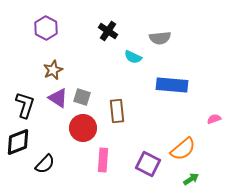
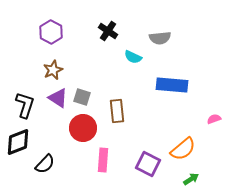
purple hexagon: moved 5 px right, 4 px down
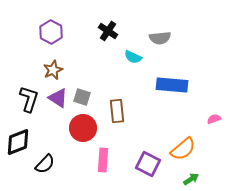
black L-shape: moved 4 px right, 6 px up
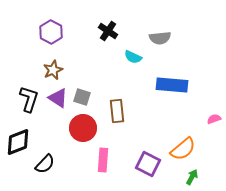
green arrow: moved 1 px right, 2 px up; rotated 28 degrees counterclockwise
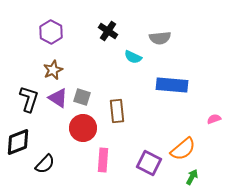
purple square: moved 1 px right, 1 px up
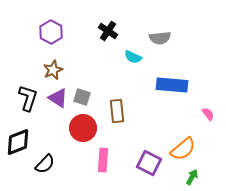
black L-shape: moved 1 px left, 1 px up
pink semicircle: moved 6 px left, 5 px up; rotated 72 degrees clockwise
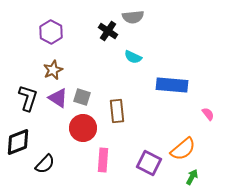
gray semicircle: moved 27 px left, 21 px up
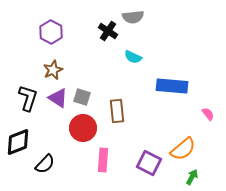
blue rectangle: moved 1 px down
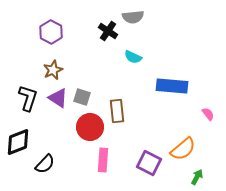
red circle: moved 7 px right, 1 px up
green arrow: moved 5 px right
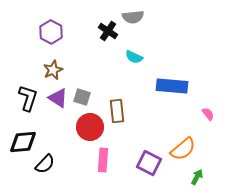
cyan semicircle: moved 1 px right
black diamond: moved 5 px right; rotated 16 degrees clockwise
